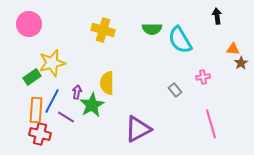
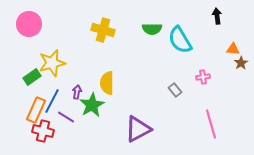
orange rectangle: rotated 20 degrees clockwise
red cross: moved 3 px right, 3 px up
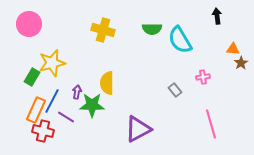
green rectangle: rotated 24 degrees counterclockwise
green star: rotated 30 degrees clockwise
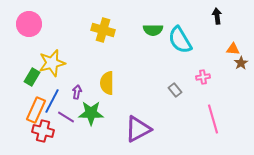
green semicircle: moved 1 px right, 1 px down
green star: moved 1 px left, 8 px down
pink line: moved 2 px right, 5 px up
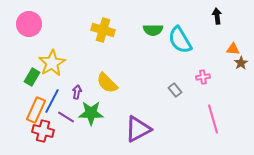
yellow star: rotated 16 degrees counterclockwise
yellow semicircle: rotated 45 degrees counterclockwise
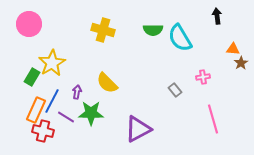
cyan semicircle: moved 2 px up
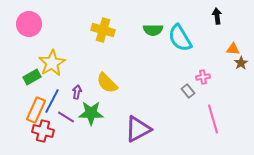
green rectangle: rotated 30 degrees clockwise
gray rectangle: moved 13 px right, 1 px down
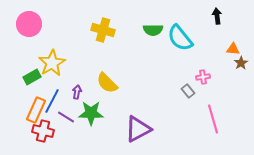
cyan semicircle: rotated 8 degrees counterclockwise
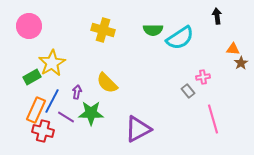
pink circle: moved 2 px down
cyan semicircle: rotated 84 degrees counterclockwise
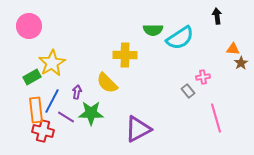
yellow cross: moved 22 px right, 25 px down; rotated 15 degrees counterclockwise
orange rectangle: rotated 30 degrees counterclockwise
pink line: moved 3 px right, 1 px up
